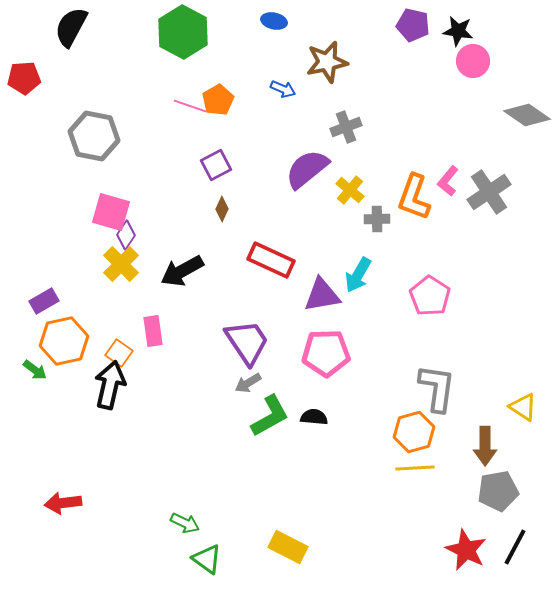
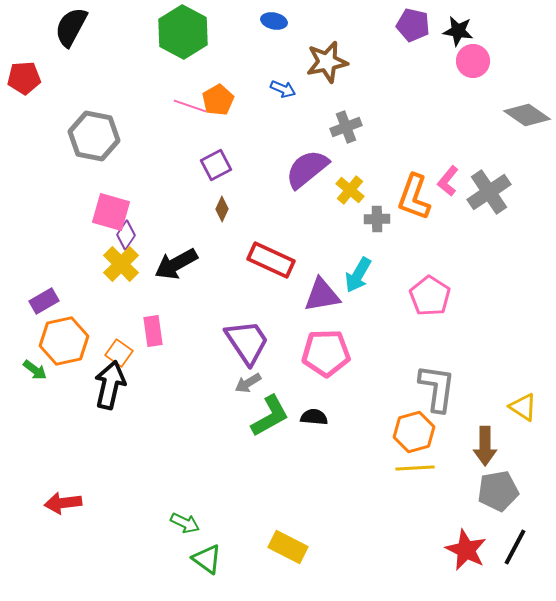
black arrow at (182, 271): moved 6 px left, 7 px up
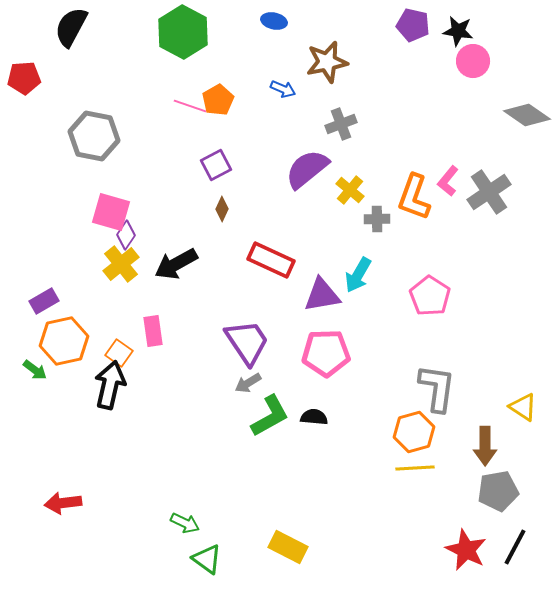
gray cross at (346, 127): moved 5 px left, 3 px up
yellow cross at (121, 264): rotated 6 degrees clockwise
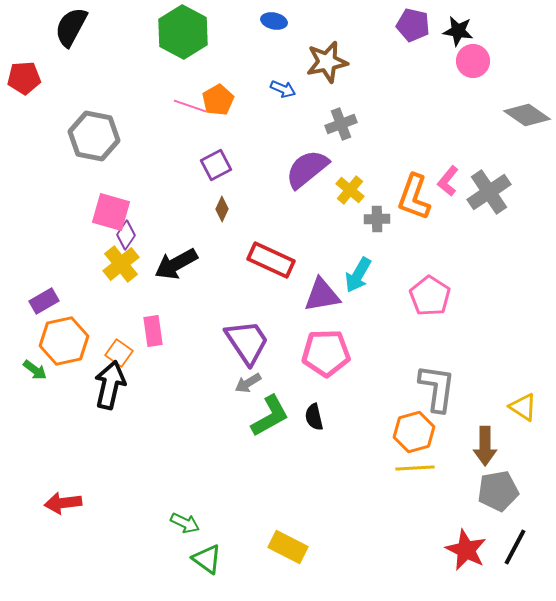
black semicircle at (314, 417): rotated 108 degrees counterclockwise
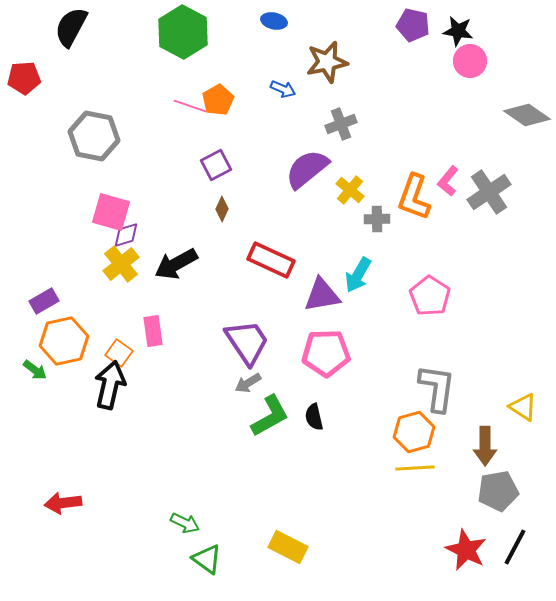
pink circle at (473, 61): moved 3 px left
purple diamond at (126, 235): rotated 40 degrees clockwise
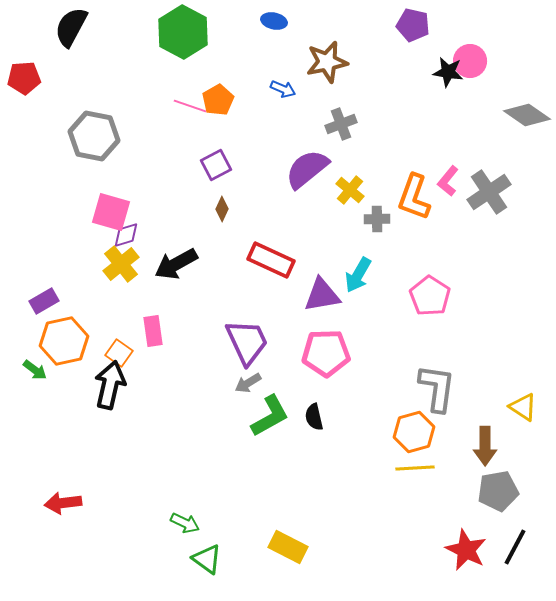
black star at (458, 31): moved 10 px left, 41 px down
purple trapezoid at (247, 342): rotated 9 degrees clockwise
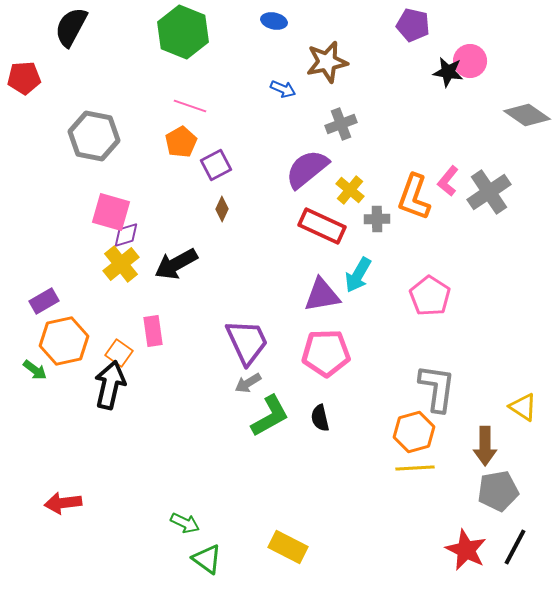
green hexagon at (183, 32): rotated 6 degrees counterclockwise
orange pentagon at (218, 100): moved 37 px left, 42 px down
red rectangle at (271, 260): moved 51 px right, 34 px up
black semicircle at (314, 417): moved 6 px right, 1 px down
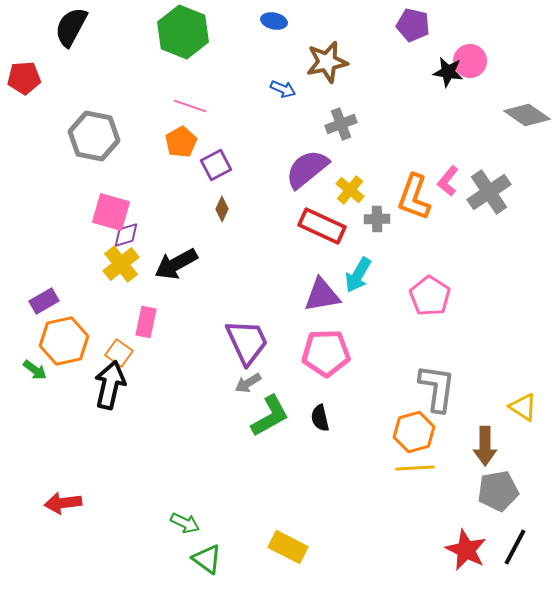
pink rectangle at (153, 331): moved 7 px left, 9 px up; rotated 20 degrees clockwise
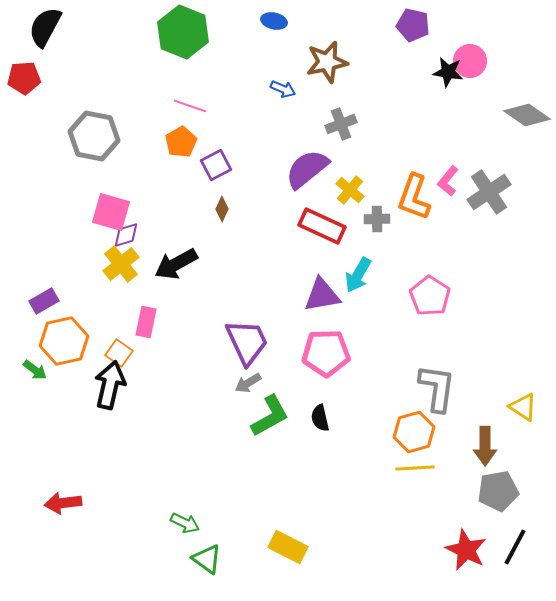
black semicircle at (71, 27): moved 26 px left
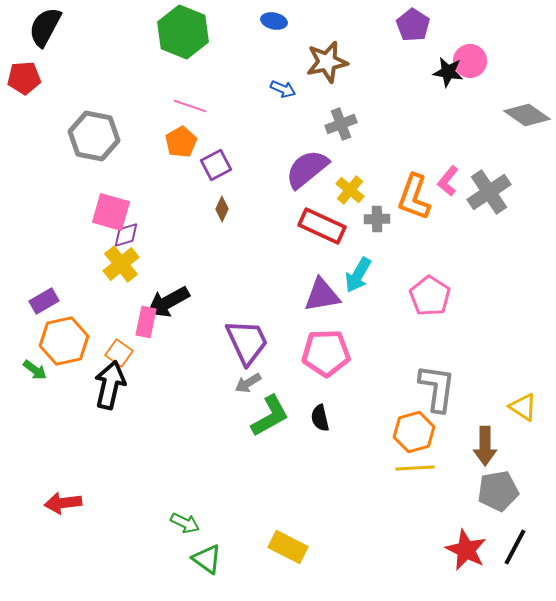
purple pentagon at (413, 25): rotated 20 degrees clockwise
black arrow at (176, 264): moved 8 px left, 38 px down
